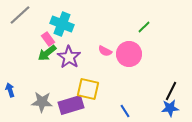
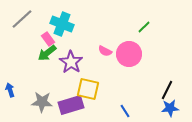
gray line: moved 2 px right, 4 px down
purple star: moved 2 px right, 5 px down
black line: moved 4 px left, 1 px up
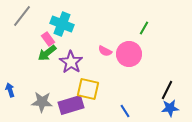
gray line: moved 3 px up; rotated 10 degrees counterclockwise
green line: moved 1 px down; rotated 16 degrees counterclockwise
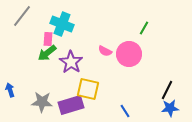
pink rectangle: rotated 40 degrees clockwise
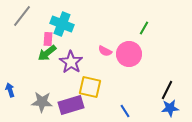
yellow square: moved 2 px right, 2 px up
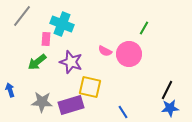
pink rectangle: moved 2 px left
green arrow: moved 10 px left, 9 px down
purple star: rotated 15 degrees counterclockwise
blue line: moved 2 px left, 1 px down
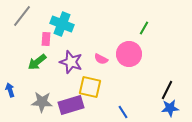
pink semicircle: moved 4 px left, 8 px down
